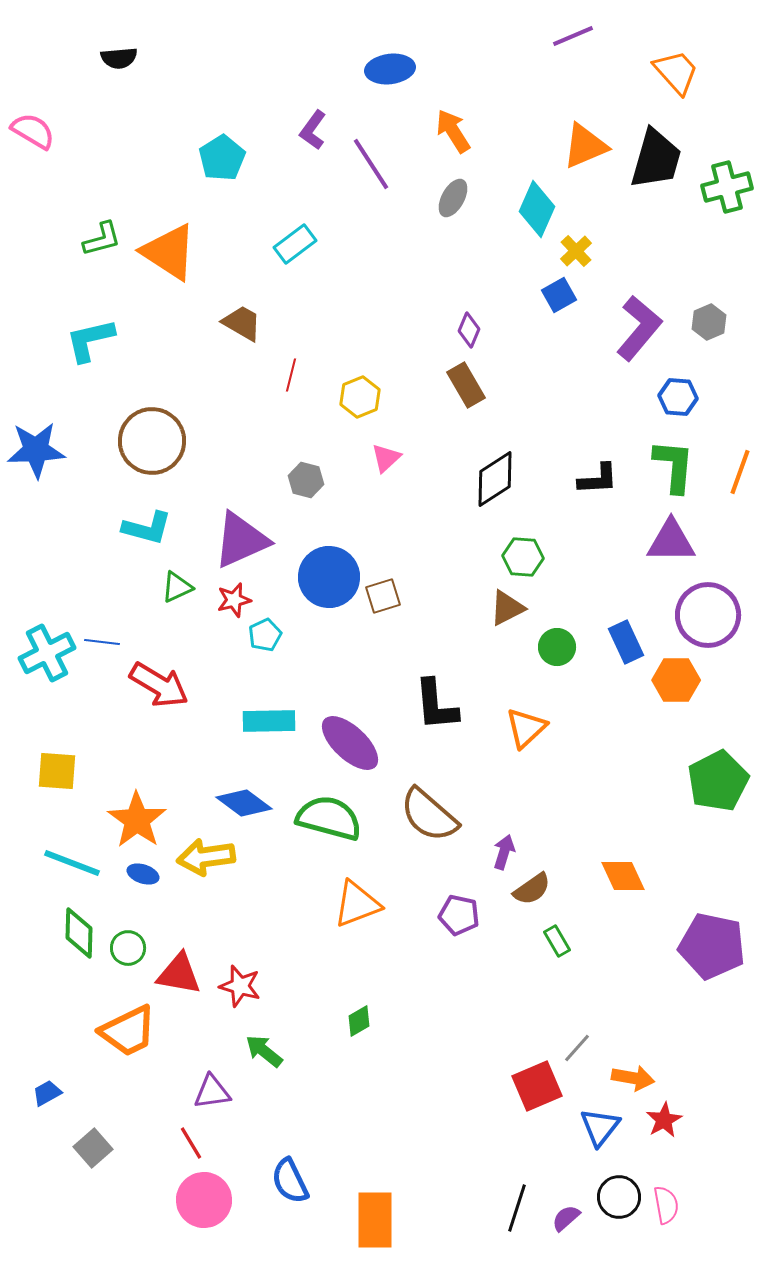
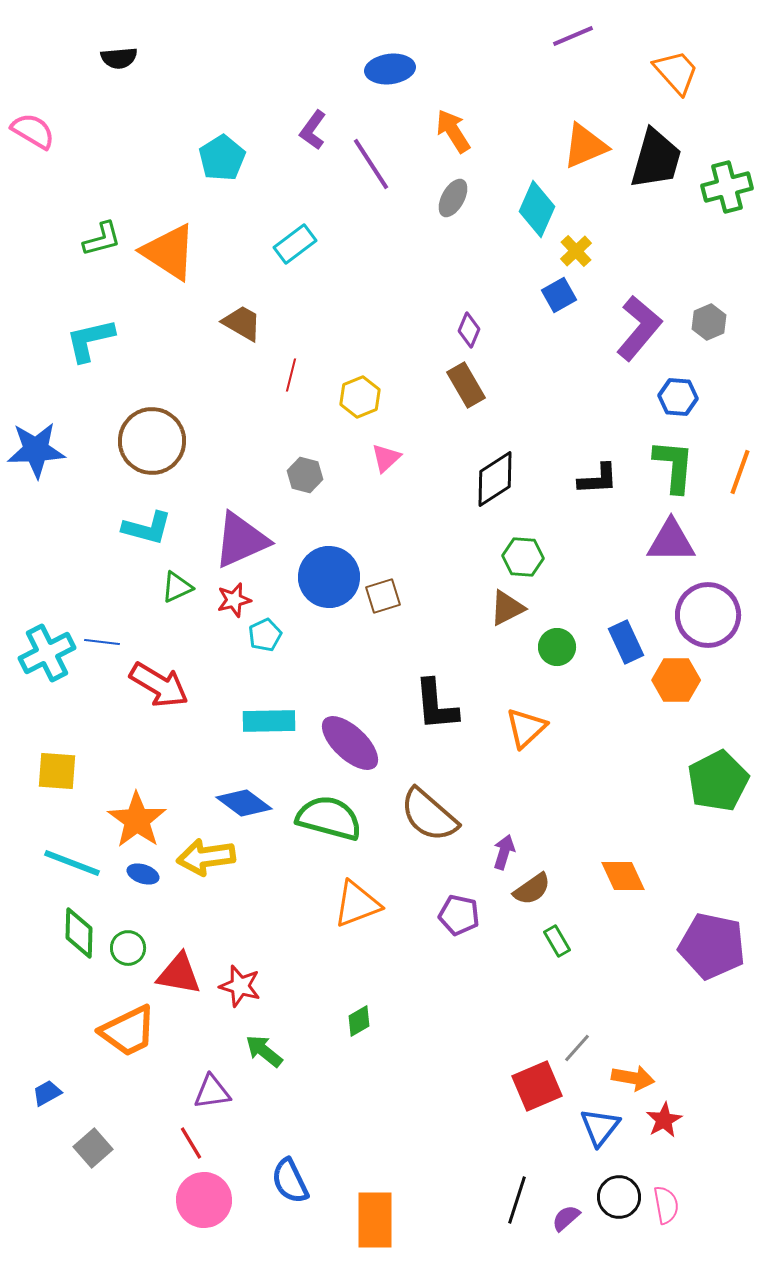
gray hexagon at (306, 480): moved 1 px left, 5 px up
black line at (517, 1208): moved 8 px up
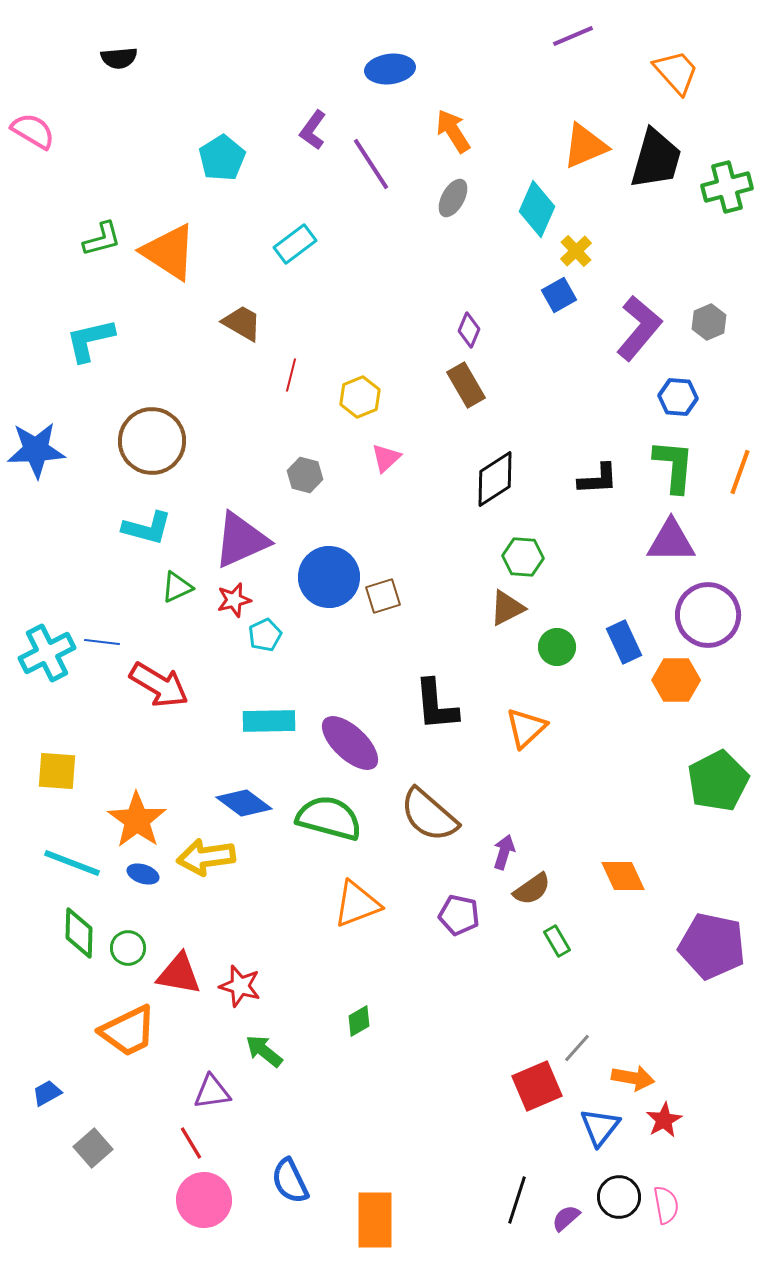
blue rectangle at (626, 642): moved 2 px left
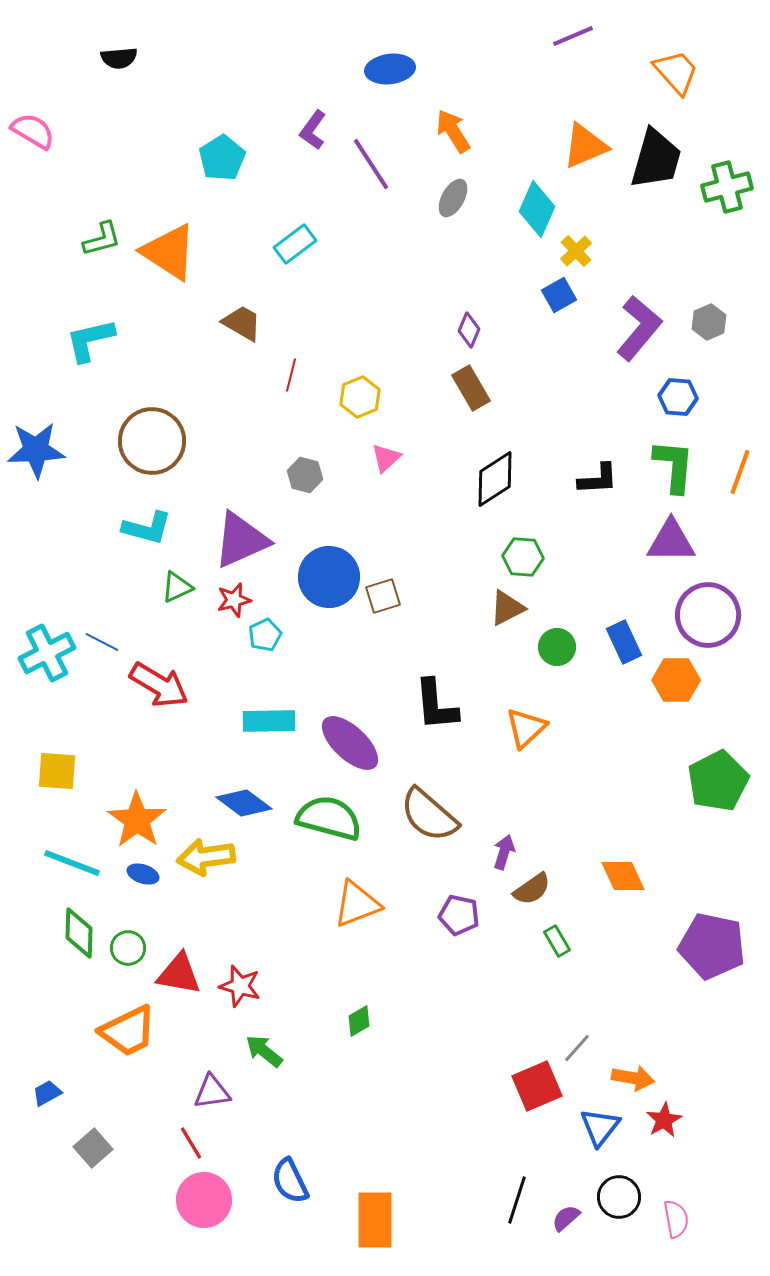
brown rectangle at (466, 385): moved 5 px right, 3 px down
blue line at (102, 642): rotated 20 degrees clockwise
pink semicircle at (666, 1205): moved 10 px right, 14 px down
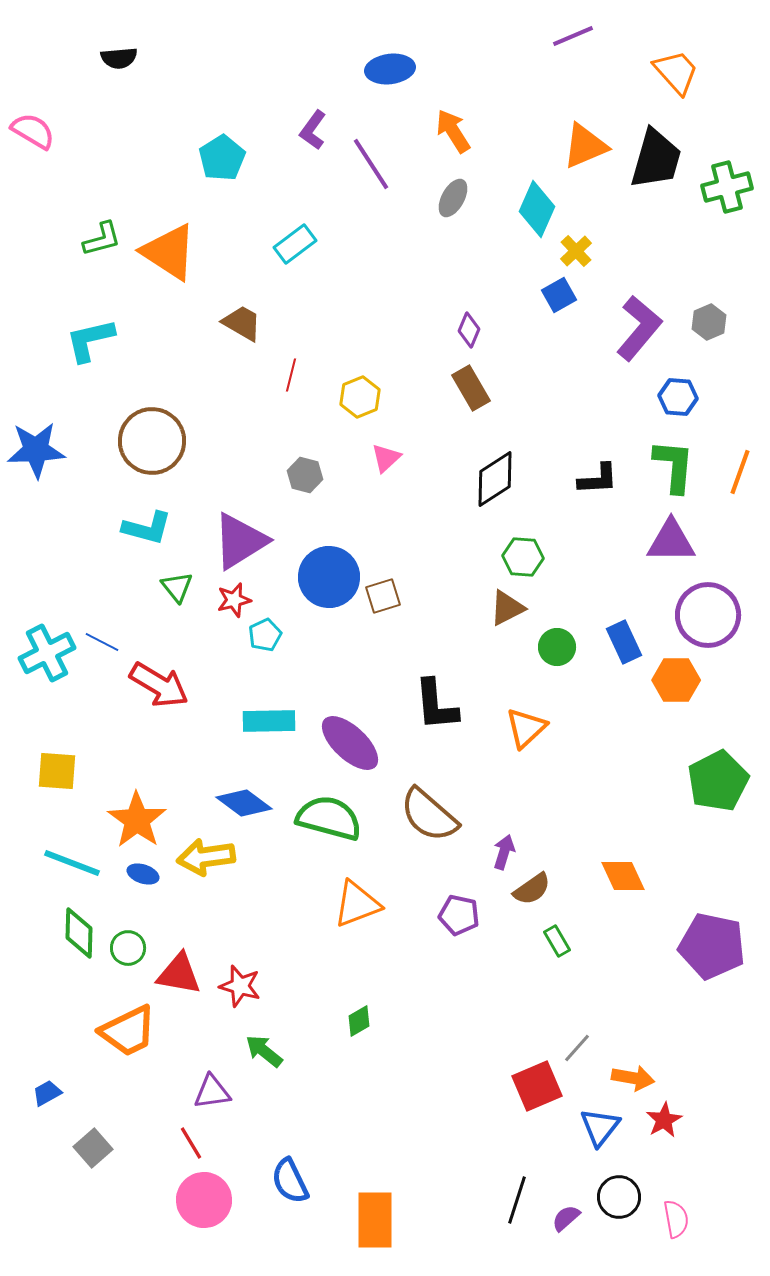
purple triangle at (241, 540): moved 1 px left, 1 px down; rotated 8 degrees counterclockwise
green triangle at (177, 587): rotated 44 degrees counterclockwise
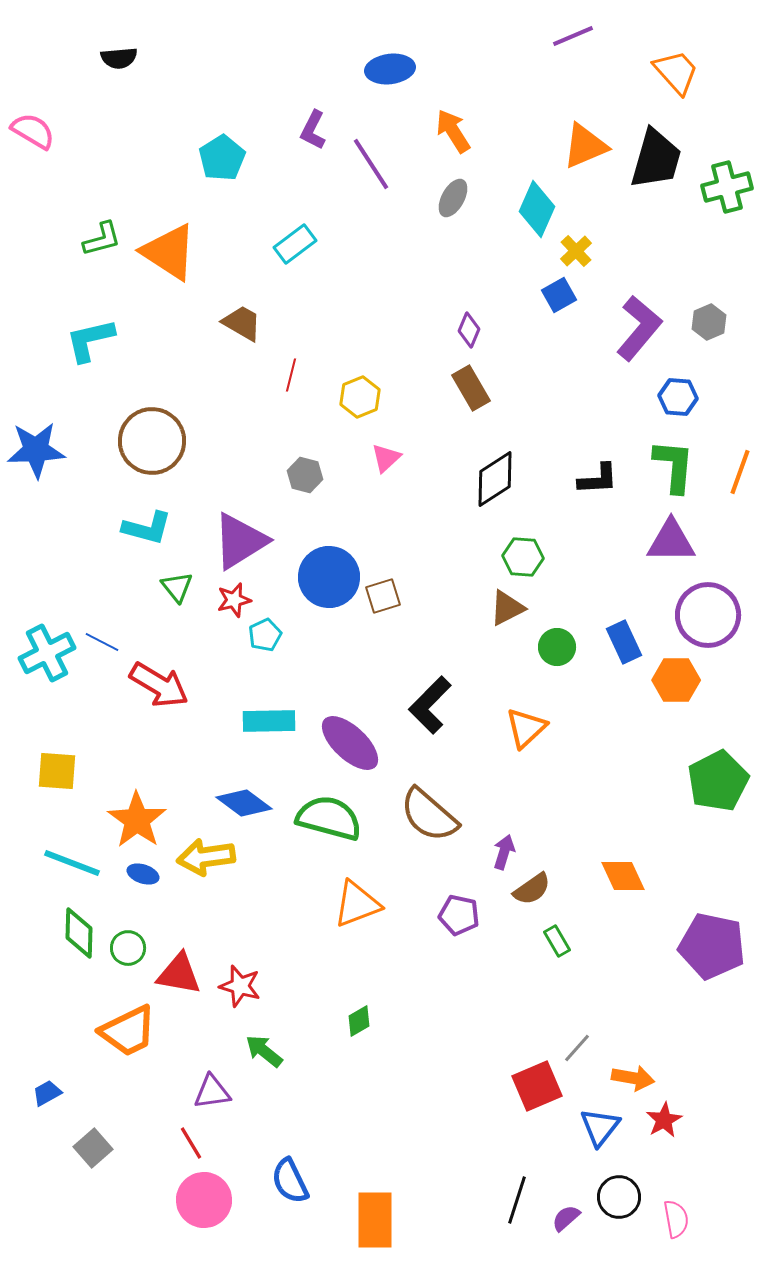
purple L-shape at (313, 130): rotated 9 degrees counterclockwise
black L-shape at (436, 705): moved 6 px left; rotated 50 degrees clockwise
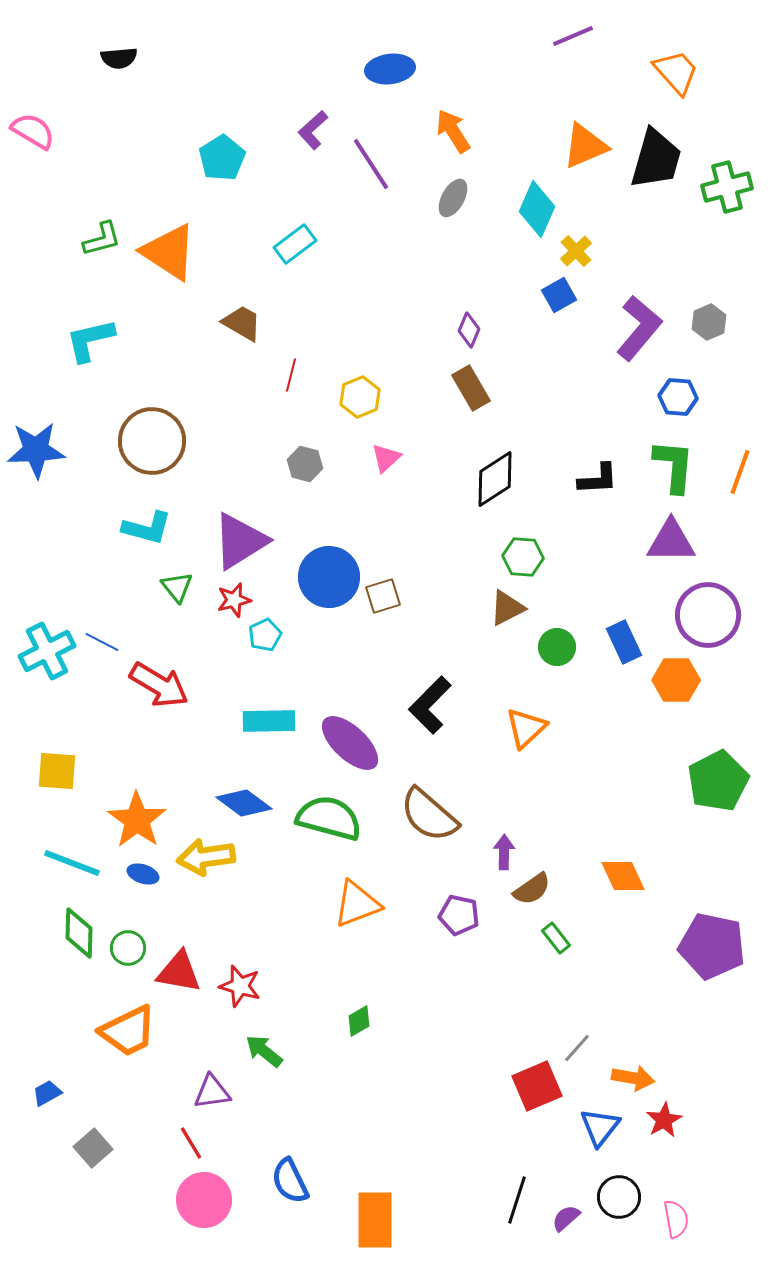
purple L-shape at (313, 130): rotated 21 degrees clockwise
gray hexagon at (305, 475): moved 11 px up
cyan cross at (47, 653): moved 2 px up
purple arrow at (504, 852): rotated 16 degrees counterclockwise
green rectangle at (557, 941): moved 1 px left, 3 px up; rotated 8 degrees counterclockwise
red triangle at (179, 974): moved 2 px up
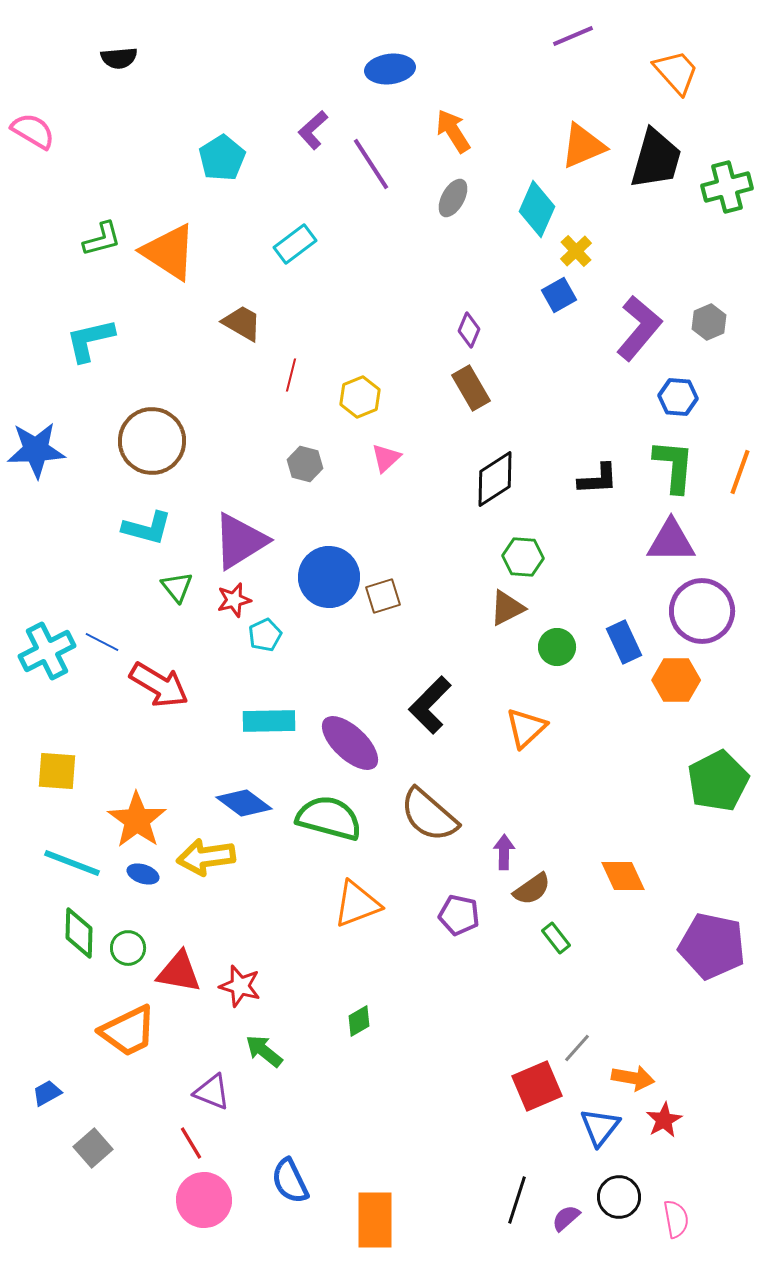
orange triangle at (585, 146): moved 2 px left
purple circle at (708, 615): moved 6 px left, 4 px up
purple triangle at (212, 1092): rotated 30 degrees clockwise
